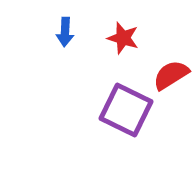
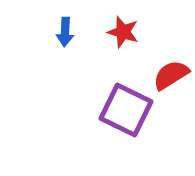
red star: moved 6 px up
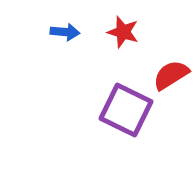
blue arrow: rotated 88 degrees counterclockwise
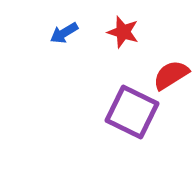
blue arrow: moved 1 px left, 1 px down; rotated 144 degrees clockwise
purple square: moved 6 px right, 2 px down
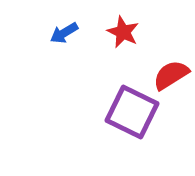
red star: rotated 8 degrees clockwise
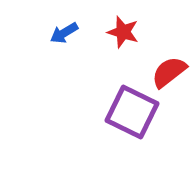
red star: rotated 8 degrees counterclockwise
red semicircle: moved 2 px left, 3 px up; rotated 6 degrees counterclockwise
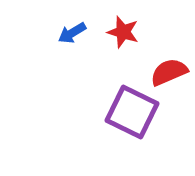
blue arrow: moved 8 px right
red semicircle: rotated 15 degrees clockwise
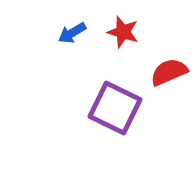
purple square: moved 17 px left, 4 px up
